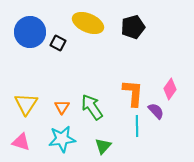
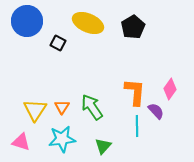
black pentagon: rotated 15 degrees counterclockwise
blue circle: moved 3 px left, 11 px up
orange L-shape: moved 2 px right, 1 px up
yellow triangle: moved 9 px right, 6 px down
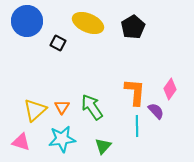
yellow triangle: rotated 15 degrees clockwise
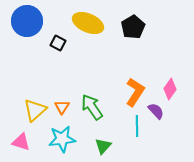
orange L-shape: rotated 28 degrees clockwise
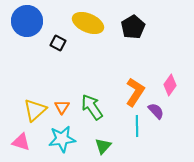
pink diamond: moved 4 px up
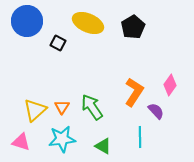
orange L-shape: moved 1 px left
cyan line: moved 3 px right, 11 px down
green triangle: rotated 42 degrees counterclockwise
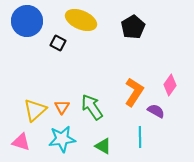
yellow ellipse: moved 7 px left, 3 px up
purple semicircle: rotated 18 degrees counterclockwise
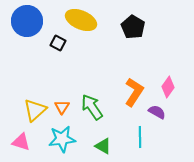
black pentagon: rotated 10 degrees counterclockwise
pink diamond: moved 2 px left, 2 px down
purple semicircle: moved 1 px right, 1 px down
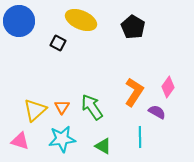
blue circle: moved 8 px left
pink triangle: moved 1 px left, 1 px up
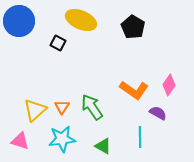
pink diamond: moved 1 px right, 2 px up
orange L-shape: moved 2 px up; rotated 92 degrees clockwise
purple semicircle: moved 1 px right, 1 px down
